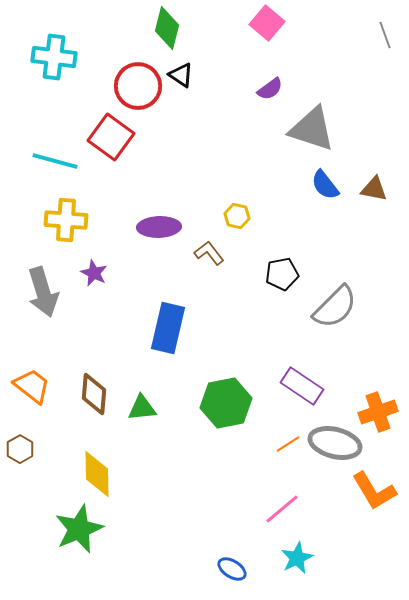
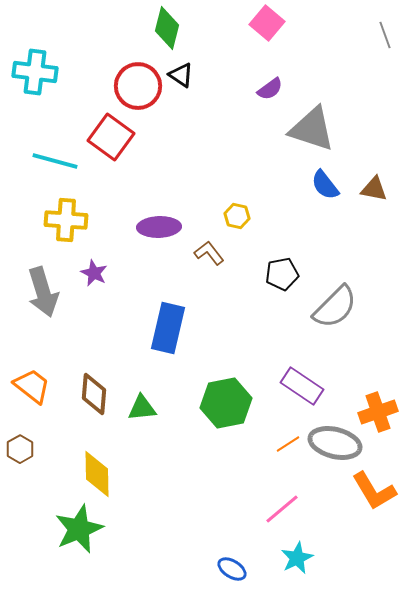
cyan cross: moved 19 px left, 15 px down
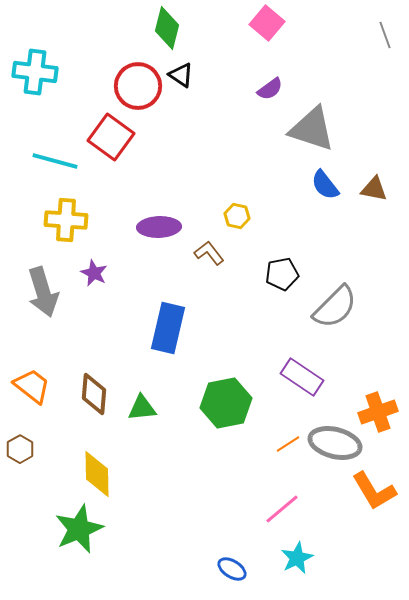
purple rectangle: moved 9 px up
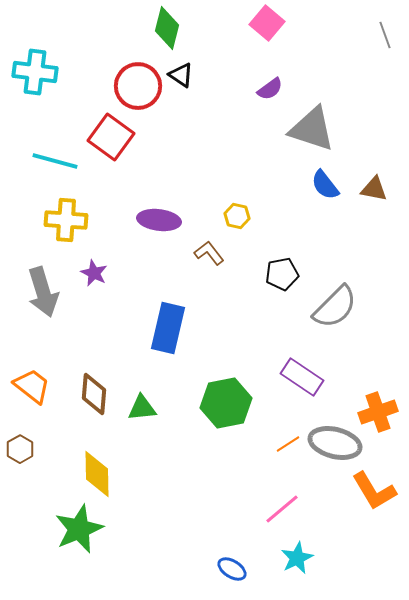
purple ellipse: moved 7 px up; rotated 9 degrees clockwise
